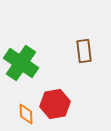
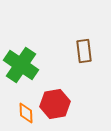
green cross: moved 2 px down
orange diamond: moved 1 px up
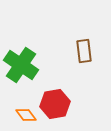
orange diamond: moved 2 px down; rotated 35 degrees counterclockwise
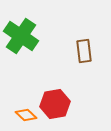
green cross: moved 29 px up
orange diamond: rotated 10 degrees counterclockwise
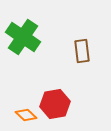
green cross: moved 2 px right, 1 px down
brown rectangle: moved 2 px left
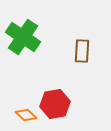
brown rectangle: rotated 10 degrees clockwise
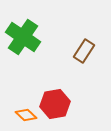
brown rectangle: moved 2 px right; rotated 30 degrees clockwise
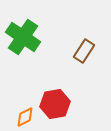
orange diamond: moved 1 px left, 2 px down; rotated 70 degrees counterclockwise
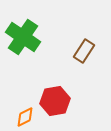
red hexagon: moved 3 px up
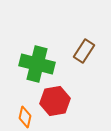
green cross: moved 14 px right, 27 px down; rotated 20 degrees counterclockwise
orange diamond: rotated 50 degrees counterclockwise
